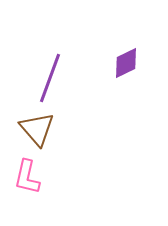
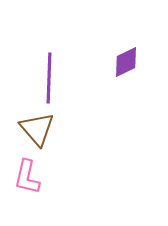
purple diamond: moved 1 px up
purple line: moved 1 px left; rotated 18 degrees counterclockwise
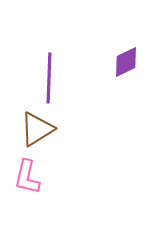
brown triangle: rotated 39 degrees clockwise
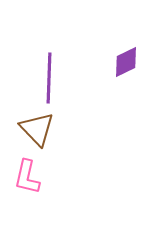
brown triangle: rotated 42 degrees counterclockwise
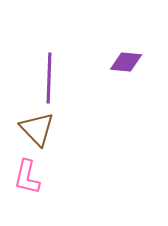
purple diamond: rotated 32 degrees clockwise
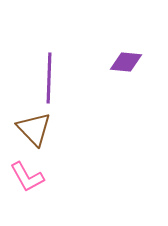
brown triangle: moved 3 px left
pink L-shape: rotated 42 degrees counterclockwise
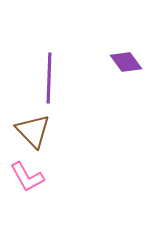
purple diamond: rotated 48 degrees clockwise
brown triangle: moved 1 px left, 2 px down
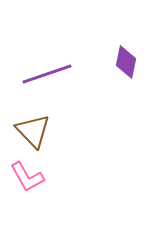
purple diamond: rotated 48 degrees clockwise
purple line: moved 2 px left, 4 px up; rotated 69 degrees clockwise
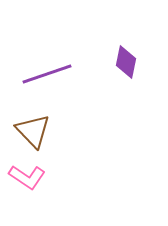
pink L-shape: rotated 27 degrees counterclockwise
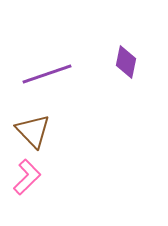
pink L-shape: rotated 78 degrees counterclockwise
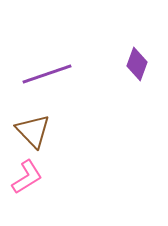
purple diamond: moved 11 px right, 2 px down; rotated 8 degrees clockwise
pink L-shape: rotated 12 degrees clockwise
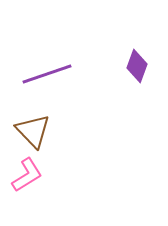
purple diamond: moved 2 px down
pink L-shape: moved 2 px up
